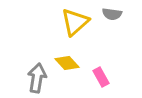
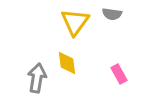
yellow triangle: rotated 12 degrees counterclockwise
yellow diamond: rotated 35 degrees clockwise
pink rectangle: moved 18 px right, 3 px up
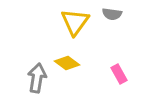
yellow diamond: rotated 45 degrees counterclockwise
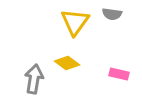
pink rectangle: rotated 48 degrees counterclockwise
gray arrow: moved 3 px left, 1 px down
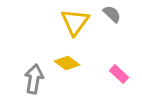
gray semicircle: rotated 144 degrees counterclockwise
pink rectangle: rotated 30 degrees clockwise
